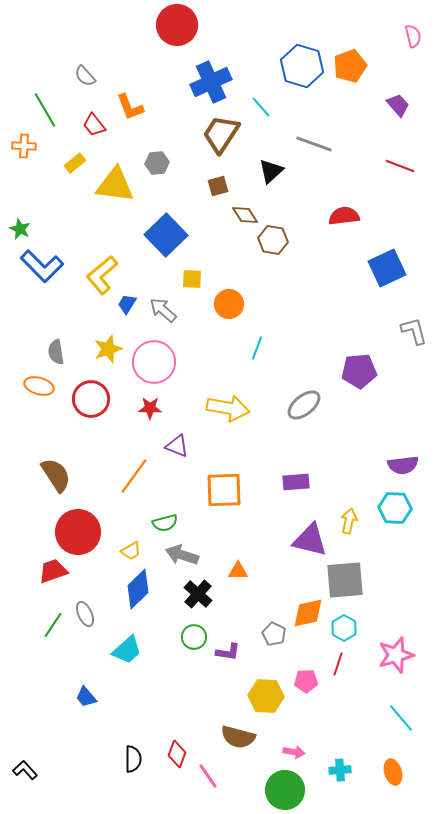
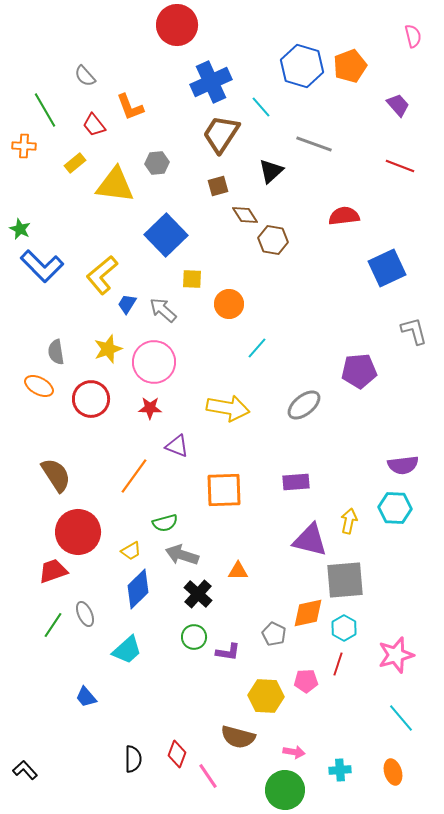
cyan line at (257, 348): rotated 20 degrees clockwise
orange ellipse at (39, 386): rotated 12 degrees clockwise
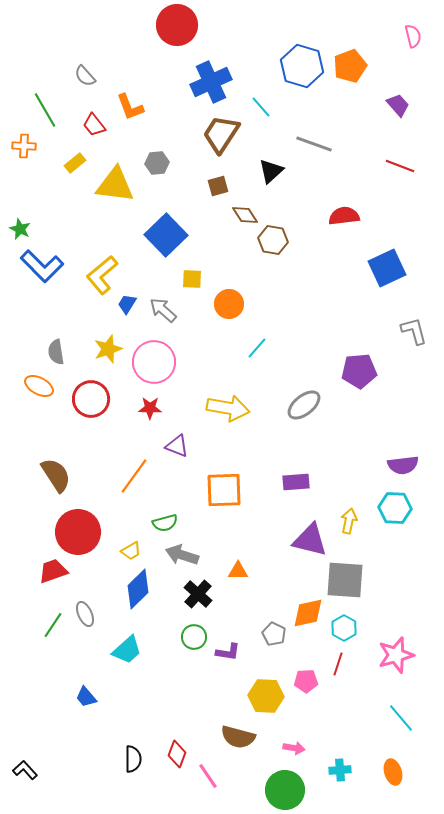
gray square at (345, 580): rotated 9 degrees clockwise
pink arrow at (294, 752): moved 4 px up
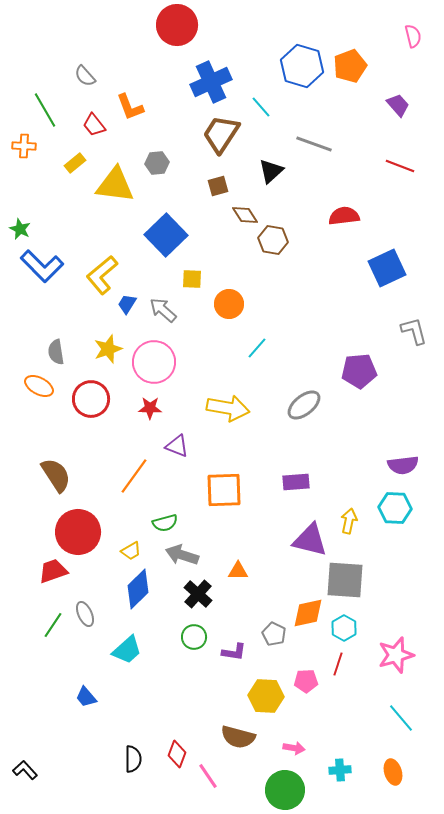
purple L-shape at (228, 652): moved 6 px right
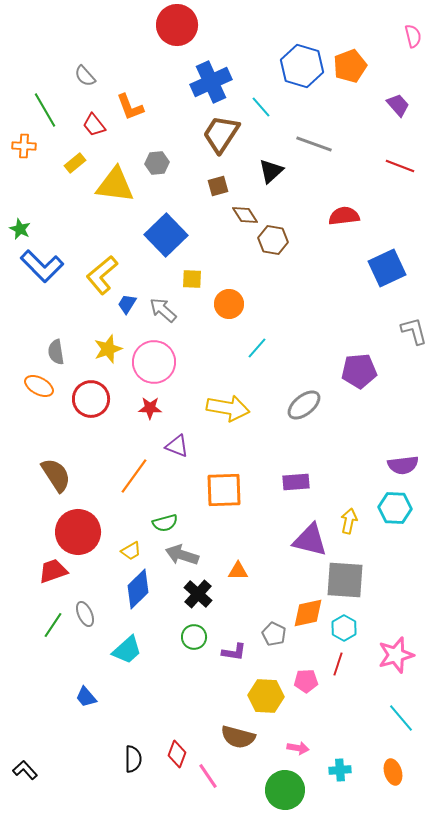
pink arrow at (294, 748): moved 4 px right
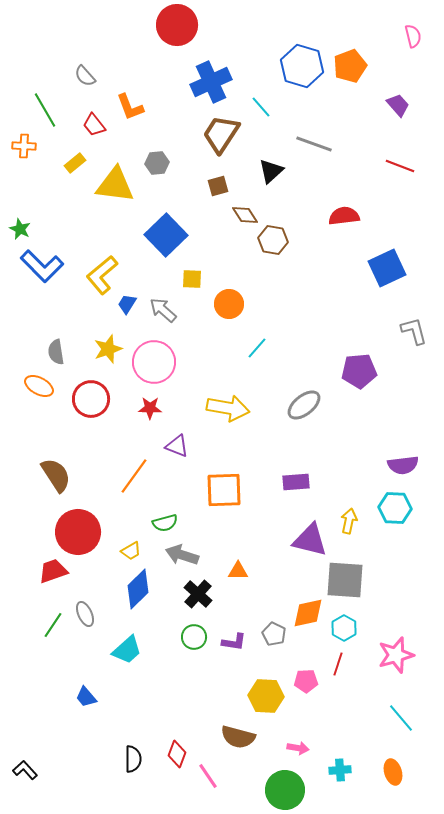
purple L-shape at (234, 652): moved 10 px up
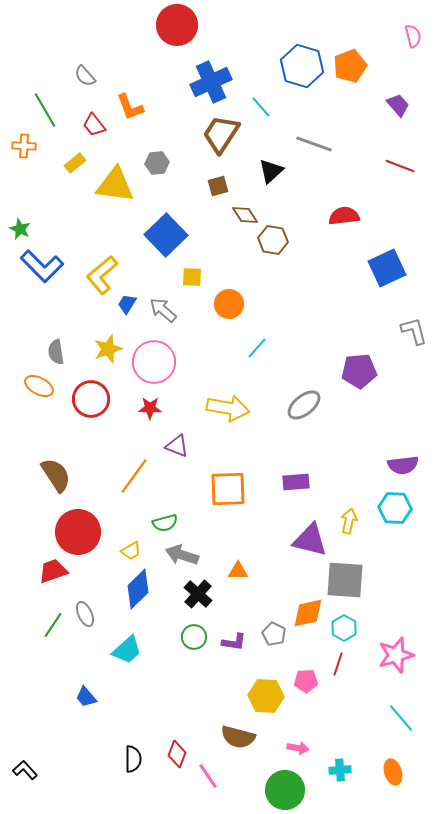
yellow square at (192, 279): moved 2 px up
orange square at (224, 490): moved 4 px right, 1 px up
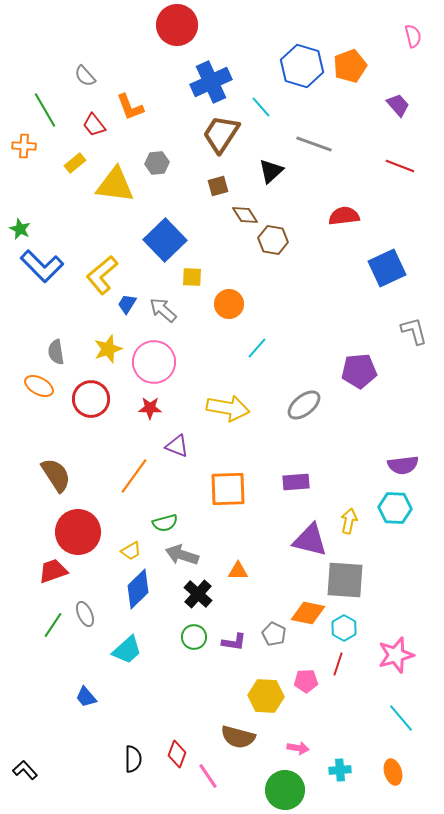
blue square at (166, 235): moved 1 px left, 5 px down
orange diamond at (308, 613): rotated 24 degrees clockwise
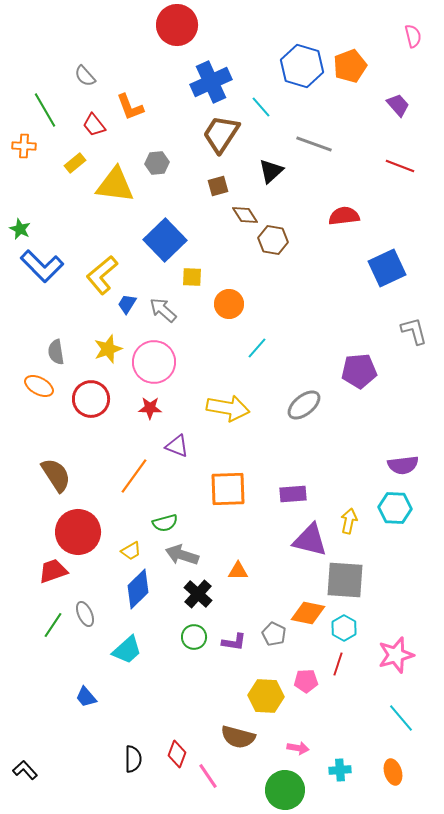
purple rectangle at (296, 482): moved 3 px left, 12 px down
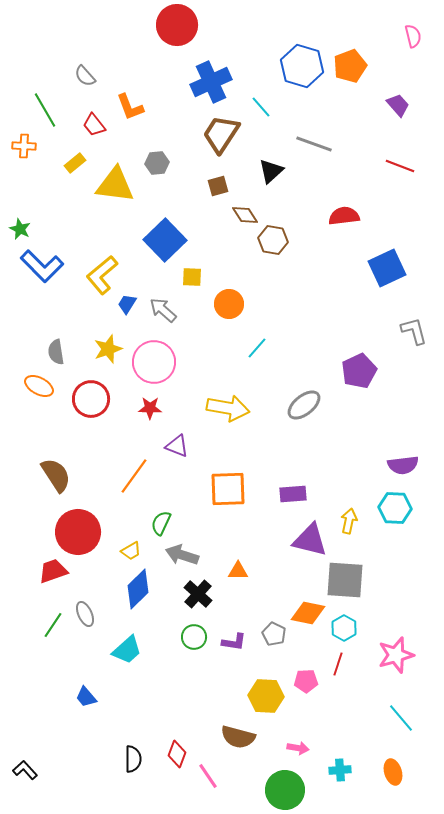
purple pentagon at (359, 371): rotated 20 degrees counterclockwise
green semicircle at (165, 523): moved 4 px left; rotated 130 degrees clockwise
